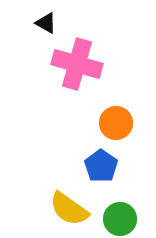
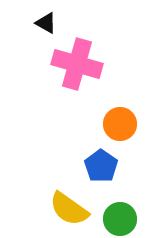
orange circle: moved 4 px right, 1 px down
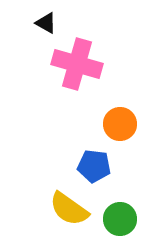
blue pentagon: moved 7 px left; rotated 28 degrees counterclockwise
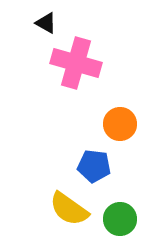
pink cross: moved 1 px left, 1 px up
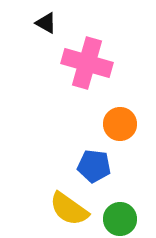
pink cross: moved 11 px right
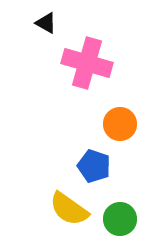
blue pentagon: rotated 12 degrees clockwise
